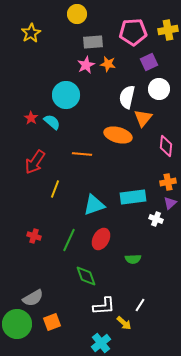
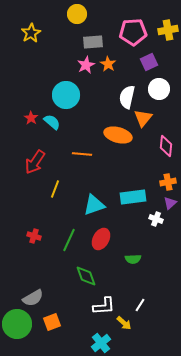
orange star: rotated 21 degrees clockwise
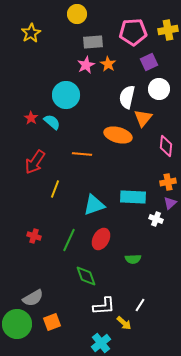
cyan rectangle: rotated 10 degrees clockwise
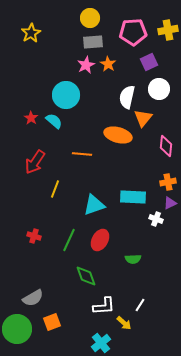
yellow circle: moved 13 px right, 4 px down
cyan semicircle: moved 2 px right, 1 px up
purple triangle: rotated 16 degrees clockwise
red ellipse: moved 1 px left, 1 px down
green circle: moved 5 px down
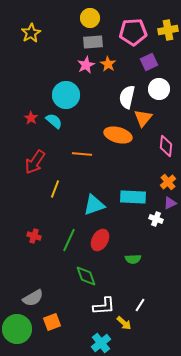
orange cross: rotated 28 degrees counterclockwise
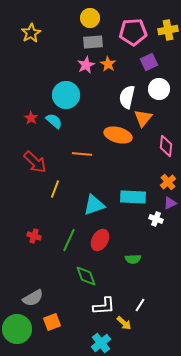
red arrow: rotated 80 degrees counterclockwise
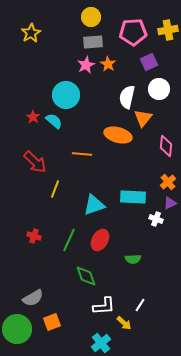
yellow circle: moved 1 px right, 1 px up
red star: moved 2 px right, 1 px up
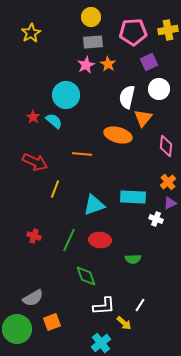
red arrow: rotated 20 degrees counterclockwise
red ellipse: rotated 65 degrees clockwise
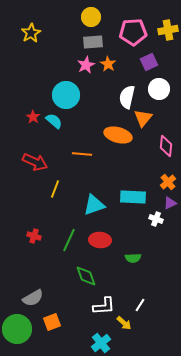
green semicircle: moved 1 px up
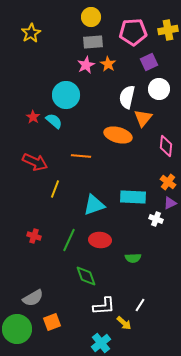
orange line: moved 1 px left, 2 px down
orange cross: rotated 14 degrees counterclockwise
